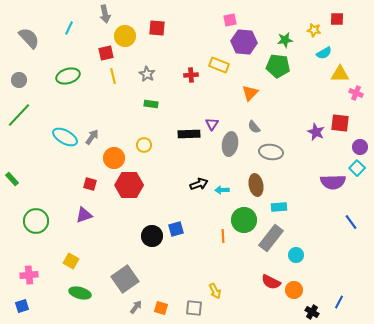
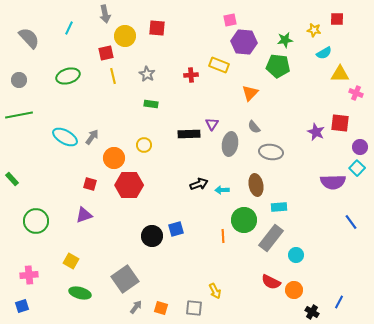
green line at (19, 115): rotated 36 degrees clockwise
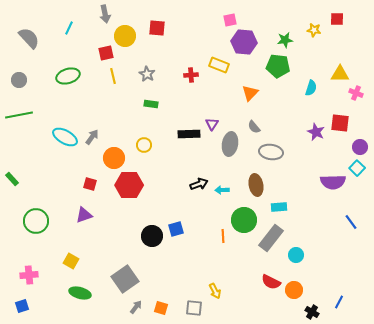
cyan semicircle at (324, 53): moved 13 px left, 35 px down; rotated 42 degrees counterclockwise
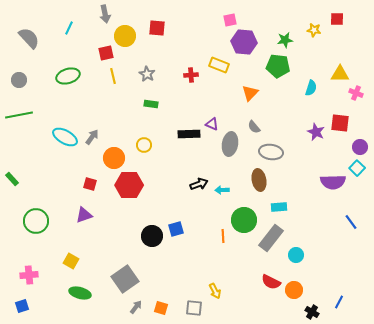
purple triangle at (212, 124): rotated 40 degrees counterclockwise
brown ellipse at (256, 185): moved 3 px right, 5 px up
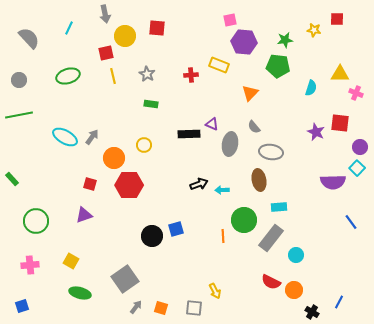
pink cross at (29, 275): moved 1 px right, 10 px up
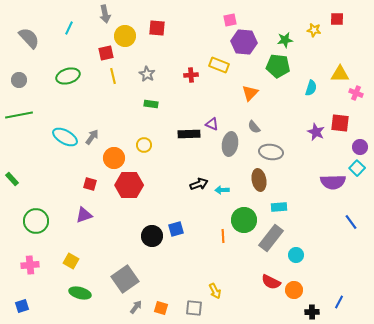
black cross at (312, 312): rotated 32 degrees counterclockwise
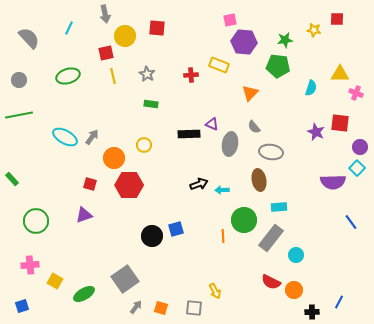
yellow square at (71, 261): moved 16 px left, 20 px down
green ellipse at (80, 293): moved 4 px right, 1 px down; rotated 45 degrees counterclockwise
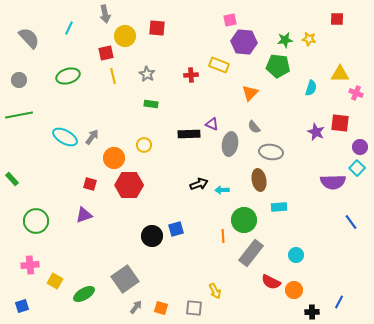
yellow star at (314, 30): moved 5 px left, 9 px down
gray rectangle at (271, 238): moved 20 px left, 15 px down
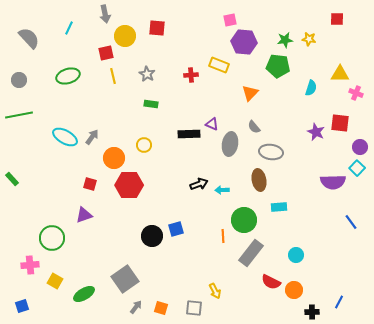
green circle at (36, 221): moved 16 px right, 17 px down
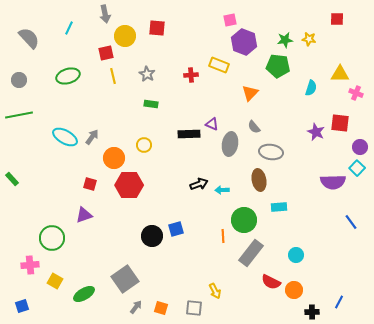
purple hexagon at (244, 42): rotated 15 degrees clockwise
